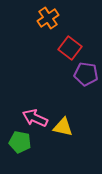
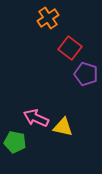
purple pentagon: rotated 10 degrees clockwise
pink arrow: moved 1 px right
green pentagon: moved 5 px left
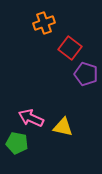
orange cross: moved 4 px left, 5 px down; rotated 15 degrees clockwise
pink arrow: moved 5 px left
green pentagon: moved 2 px right, 1 px down
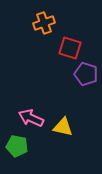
red square: rotated 20 degrees counterclockwise
green pentagon: moved 3 px down
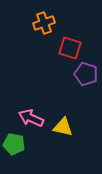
green pentagon: moved 3 px left, 2 px up
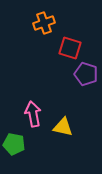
pink arrow: moved 2 px right, 4 px up; rotated 55 degrees clockwise
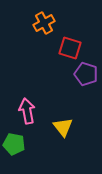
orange cross: rotated 10 degrees counterclockwise
pink arrow: moved 6 px left, 3 px up
yellow triangle: rotated 40 degrees clockwise
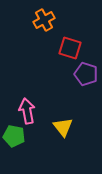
orange cross: moved 3 px up
green pentagon: moved 8 px up
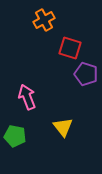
pink arrow: moved 14 px up; rotated 10 degrees counterclockwise
green pentagon: moved 1 px right
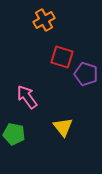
red square: moved 8 px left, 9 px down
pink arrow: rotated 15 degrees counterclockwise
green pentagon: moved 1 px left, 2 px up
